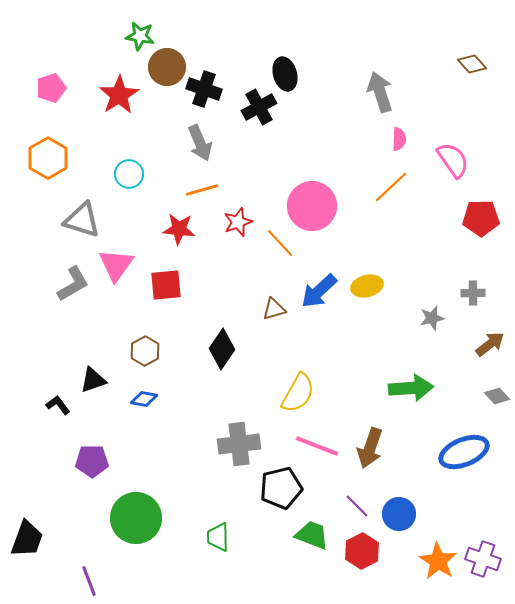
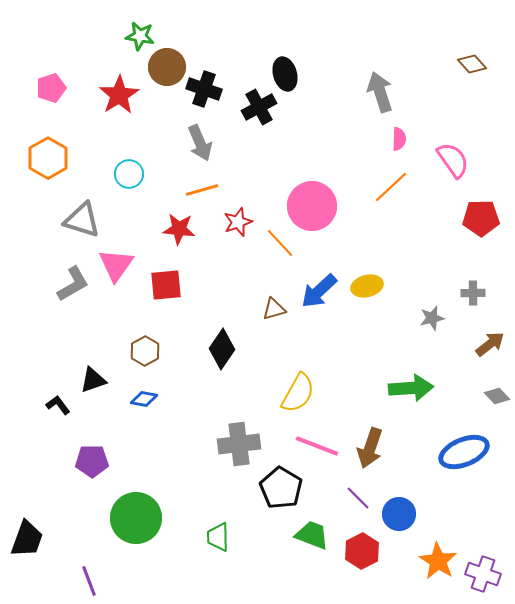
black pentagon at (281, 488): rotated 27 degrees counterclockwise
purple line at (357, 506): moved 1 px right, 8 px up
purple cross at (483, 559): moved 15 px down
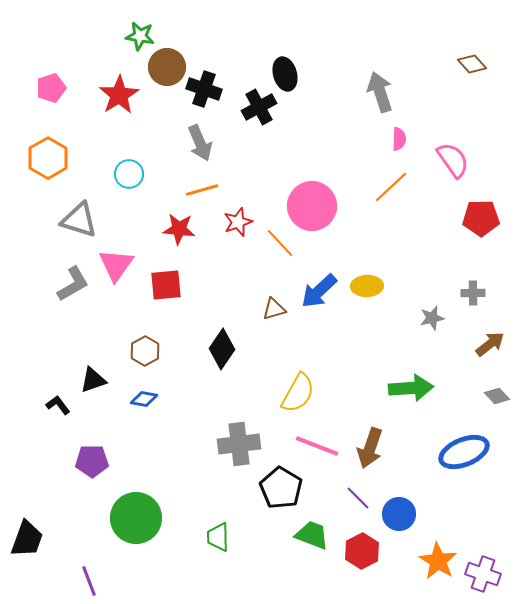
gray triangle at (82, 220): moved 3 px left
yellow ellipse at (367, 286): rotated 12 degrees clockwise
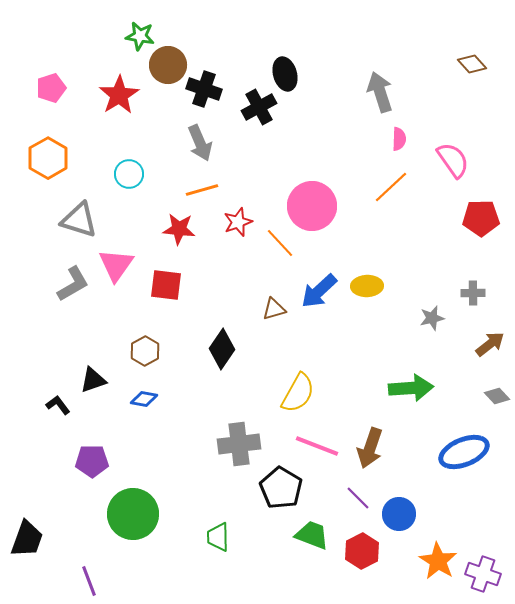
brown circle at (167, 67): moved 1 px right, 2 px up
red square at (166, 285): rotated 12 degrees clockwise
green circle at (136, 518): moved 3 px left, 4 px up
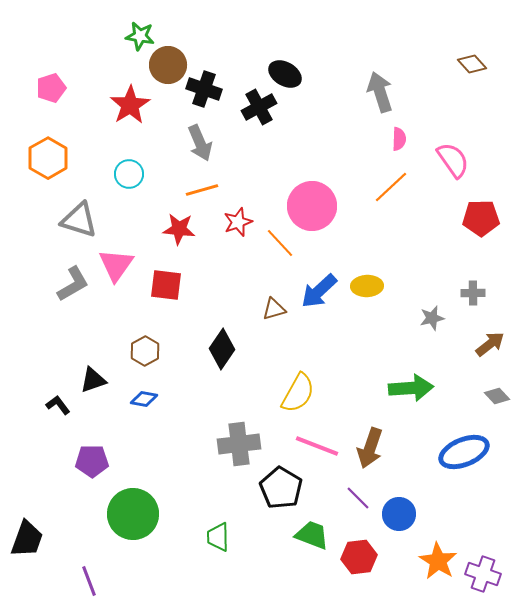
black ellipse at (285, 74): rotated 44 degrees counterclockwise
red star at (119, 95): moved 11 px right, 10 px down
red hexagon at (362, 551): moved 3 px left, 6 px down; rotated 20 degrees clockwise
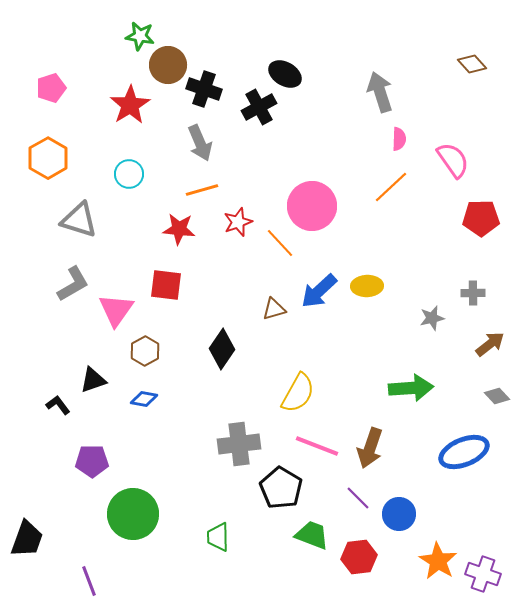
pink triangle at (116, 265): moved 45 px down
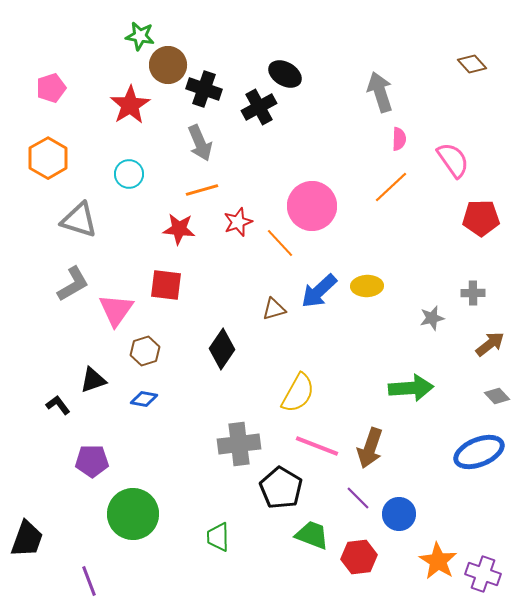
brown hexagon at (145, 351): rotated 12 degrees clockwise
blue ellipse at (464, 452): moved 15 px right
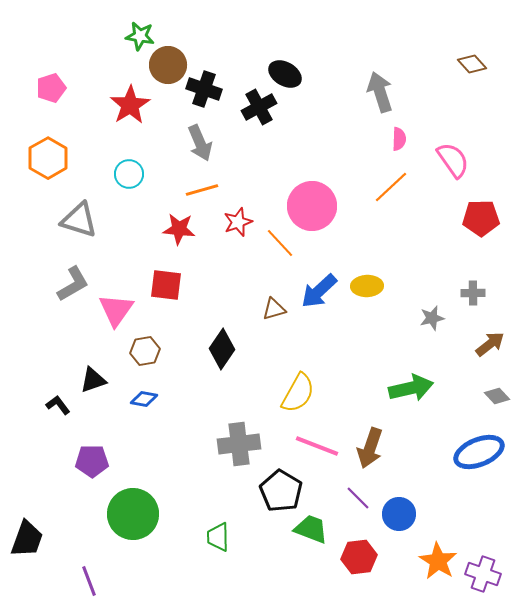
brown hexagon at (145, 351): rotated 8 degrees clockwise
green arrow at (411, 388): rotated 9 degrees counterclockwise
black pentagon at (281, 488): moved 3 px down
green trapezoid at (312, 535): moved 1 px left, 6 px up
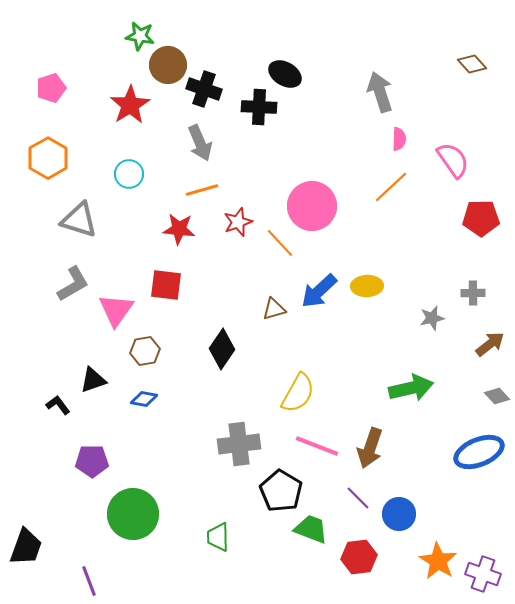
black cross at (259, 107): rotated 32 degrees clockwise
black trapezoid at (27, 539): moved 1 px left, 8 px down
